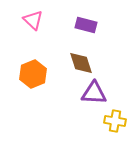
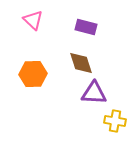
purple rectangle: moved 2 px down
orange hexagon: rotated 20 degrees clockwise
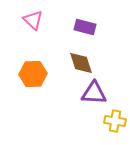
purple rectangle: moved 1 px left
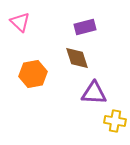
pink triangle: moved 13 px left, 2 px down
purple rectangle: rotated 30 degrees counterclockwise
brown diamond: moved 4 px left, 5 px up
orange hexagon: rotated 8 degrees counterclockwise
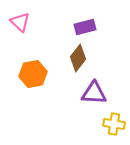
brown diamond: moved 1 px right; rotated 56 degrees clockwise
yellow cross: moved 1 px left, 3 px down
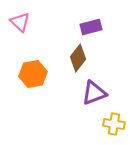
purple rectangle: moved 6 px right
purple triangle: rotated 24 degrees counterclockwise
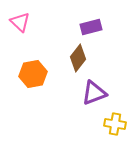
yellow cross: moved 1 px right
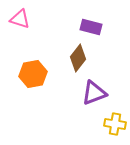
pink triangle: moved 3 px up; rotated 25 degrees counterclockwise
purple rectangle: rotated 30 degrees clockwise
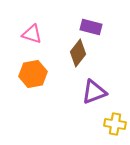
pink triangle: moved 12 px right, 15 px down
brown diamond: moved 5 px up
purple triangle: moved 1 px up
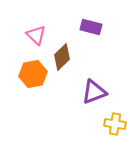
pink triangle: moved 4 px right, 1 px down; rotated 25 degrees clockwise
brown diamond: moved 16 px left, 4 px down; rotated 8 degrees clockwise
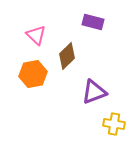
purple rectangle: moved 2 px right, 5 px up
brown diamond: moved 5 px right, 1 px up
yellow cross: moved 1 px left
